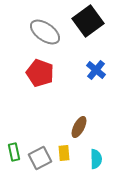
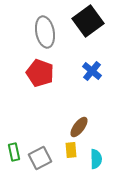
gray ellipse: rotated 44 degrees clockwise
blue cross: moved 4 px left, 1 px down
brown ellipse: rotated 10 degrees clockwise
yellow rectangle: moved 7 px right, 3 px up
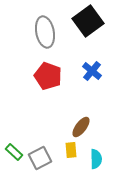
red pentagon: moved 8 px right, 3 px down
brown ellipse: moved 2 px right
green rectangle: rotated 36 degrees counterclockwise
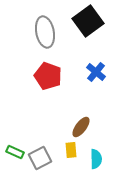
blue cross: moved 4 px right, 1 px down
green rectangle: moved 1 px right; rotated 18 degrees counterclockwise
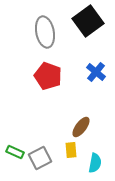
cyan semicircle: moved 1 px left, 4 px down; rotated 12 degrees clockwise
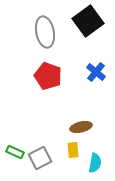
brown ellipse: rotated 40 degrees clockwise
yellow rectangle: moved 2 px right
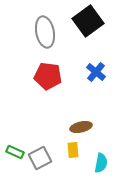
red pentagon: rotated 12 degrees counterclockwise
cyan semicircle: moved 6 px right
